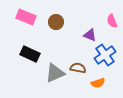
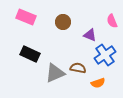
brown circle: moved 7 px right
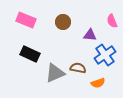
pink rectangle: moved 3 px down
purple triangle: rotated 16 degrees counterclockwise
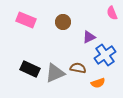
pink semicircle: moved 8 px up
purple triangle: moved 1 px left, 2 px down; rotated 32 degrees counterclockwise
black rectangle: moved 15 px down
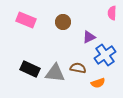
pink semicircle: rotated 24 degrees clockwise
gray triangle: rotated 30 degrees clockwise
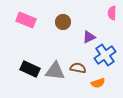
gray triangle: moved 2 px up
